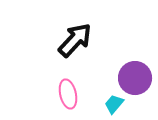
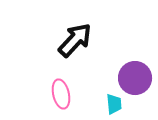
pink ellipse: moved 7 px left
cyan trapezoid: rotated 135 degrees clockwise
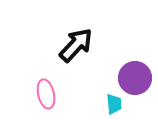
black arrow: moved 1 px right, 5 px down
pink ellipse: moved 15 px left
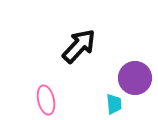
black arrow: moved 3 px right, 1 px down
pink ellipse: moved 6 px down
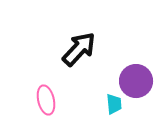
black arrow: moved 3 px down
purple circle: moved 1 px right, 3 px down
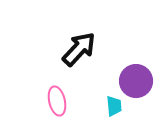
pink ellipse: moved 11 px right, 1 px down
cyan trapezoid: moved 2 px down
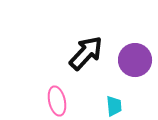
black arrow: moved 7 px right, 4 px down
purple circle: moved 1 px left, 21 px up
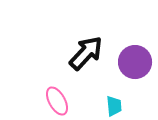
purple circle: moved 2 px down
pink ellipse: rotated 16 degrees counterclockwise
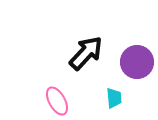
purple circle: moved 2 px right
cyan trapezoid: moved 8 px up
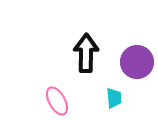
black arrow: rotated 42 degrees counterclockwise
